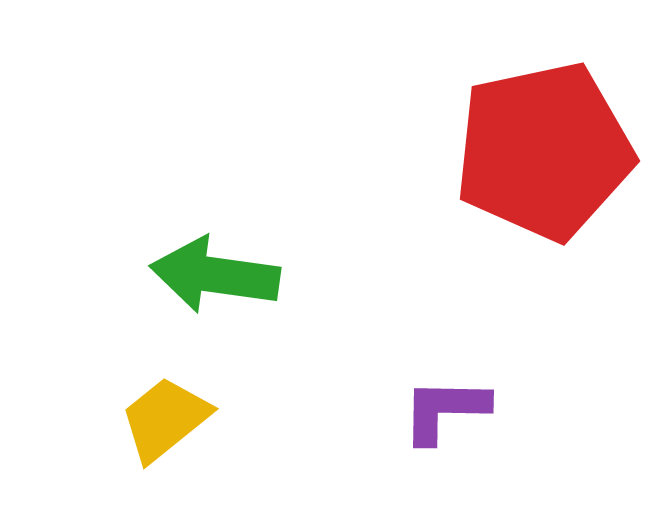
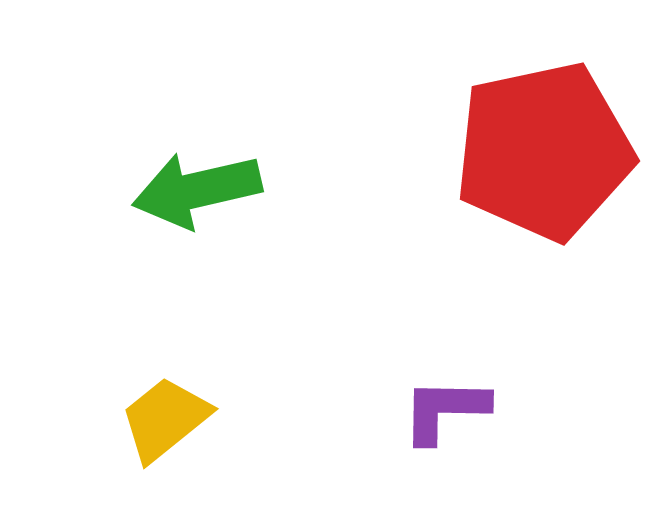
green arrow: moved 18 px left, 85 px up; rotated 21 degrees counterclockwise
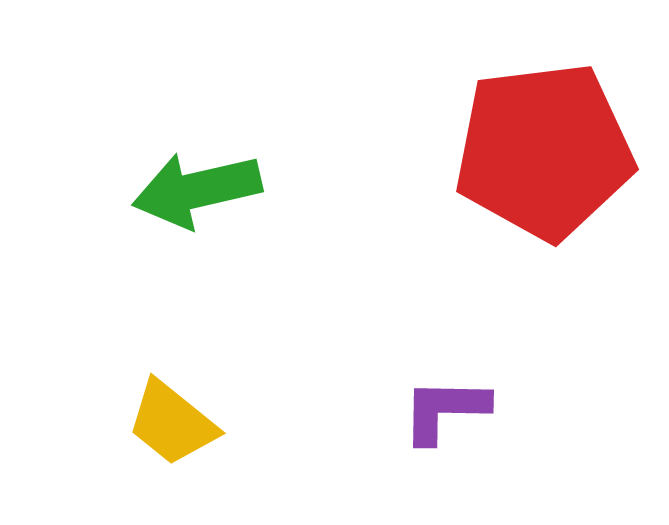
red pentagon: rotated 5 degrees clockwise
yellow trapezoid: moved 7 px right, 4 px down; rotated 102 degrees counterclockwise
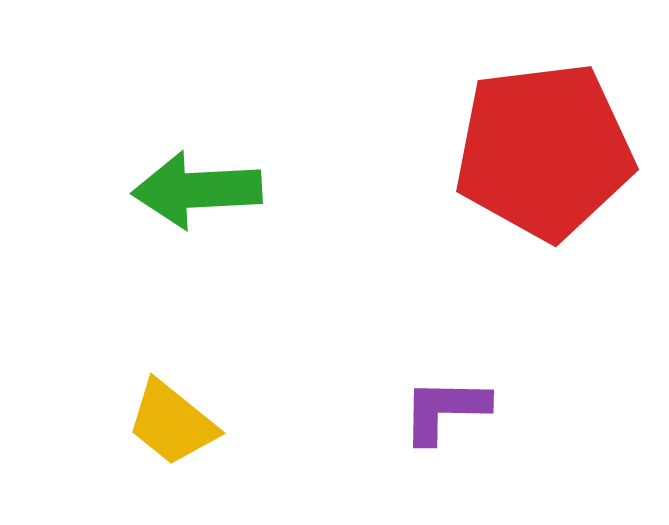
green arrow: rotated 10 degrees clockwise
